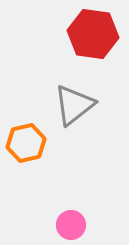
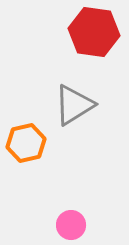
red hexagon: moved 1 px right, 2 px up
gray triangle: rotated 6 degrees clockwise
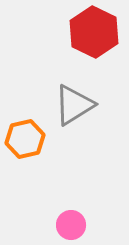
red hexagon: rotated 18 degrees clockwise
orange hexagon: moved 1 px left, 4 px up
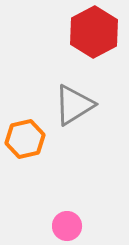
red hexagon: rotated 6 degrees clockwise
pink circle: moved 4 px left, 1 px down
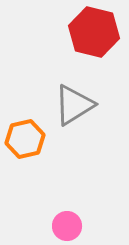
red hexagon: rotated 18 degrees counterclockwise
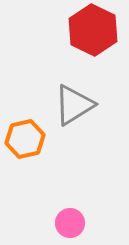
red hexagon: moved 1 px left, 2 px up; rotated 12 degrees clockwise
pink circle: moved 3 px right, 3 px up
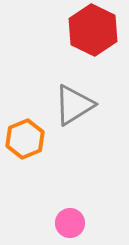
orange hexagon: rotated 9 degrees counterclockwise
